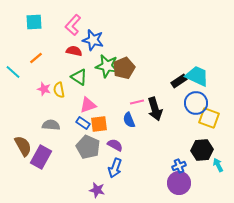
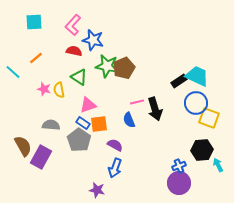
gray pentagon: moved 9 px left, 7 px up; rotated 10 degrees clockwise
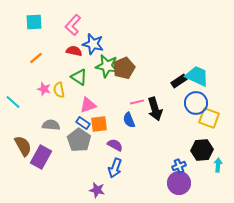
blue star: moved 4 px down
cyan line: moved 30 px down
cyan arrow: rotated 32 degrees clockwise
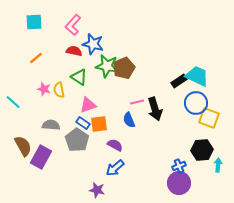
gray pentagon: moved 2 px left
blue arrow: rotated 30 degrees clockwise
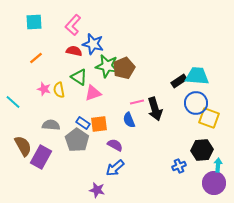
cyan trapezoid: rotated 20 degrees counterclockwise
pink triangle: moved 5 px right, 12 px up
purple circle: moved 35 px right
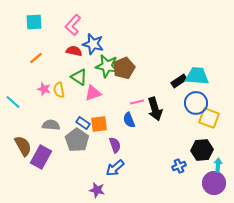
purple semicircle: rotated 42 degrees clockwise
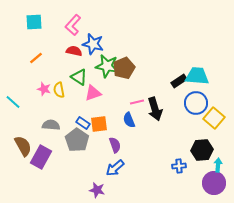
yellow square: moved 5 px right; rotated 20 degrees clockwise
blue cross: rotated 16 degrees clockwise
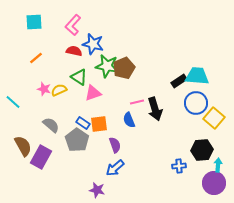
yellow semicircle: rotated 77 degrees clockwise
gray semicircle: rotated 36 degrees clockwise
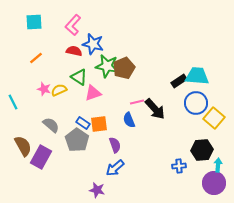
cyan line: rotated 21 degrees clockwise
black arrow: rotated 25 degrees counterclockwise
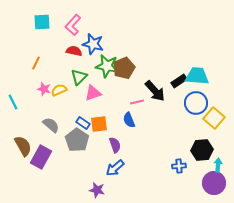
cyan square: moved 8 px right
orange line: moved 5 px down; rotated 24 degrees counterclockwise
green triangle: rotated 42 degrees clockwise
black arrow: moved 18 px up
